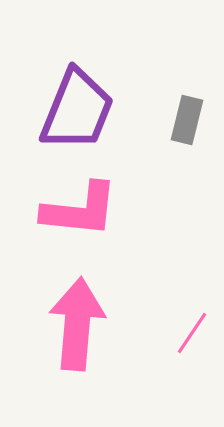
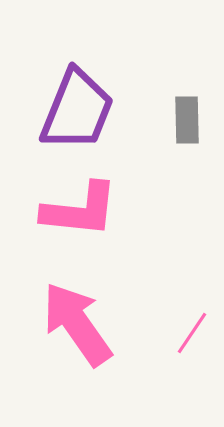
gray rectangle: rotated 15 degrees counterclockwise
pink arrow: rotated 40 degrees counterclockwise
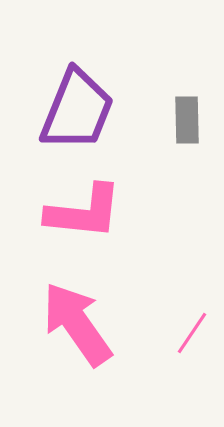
pink L-shape: moved 4 px right, 2 px down
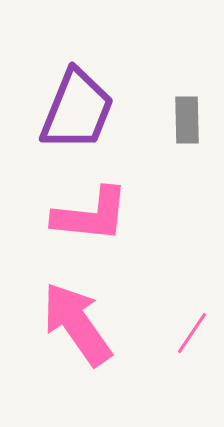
pink L-shape: moved 7 px right, 3 px down
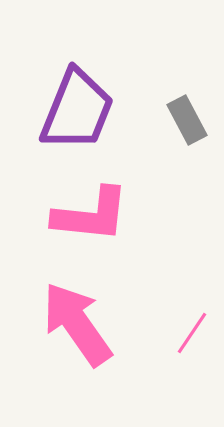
gray rectangle: rotated 27 degrees counterclockwise
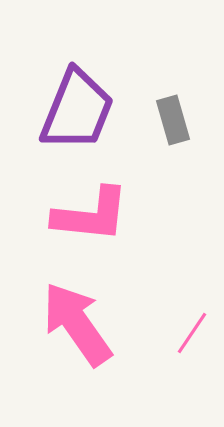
gray rectangle: moved 14 px left; rotated 12 degrees clockwise
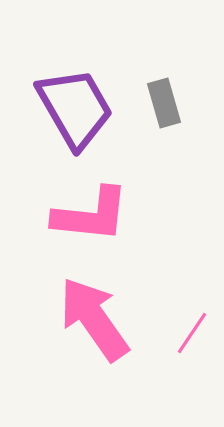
purple trapezoid: moved 2 px left, 2 px up; rotated 52 degrees counterclockwise
gray rectangle: moved 9 px left, 17 px up
pink arrow: moved 17 px right, 5 px up
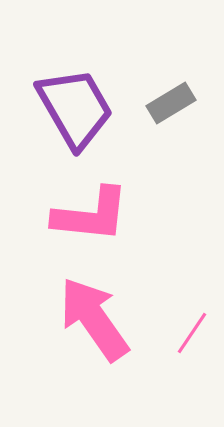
gray rectangle: moved 7 px right; rotated 75 degrees clockwise
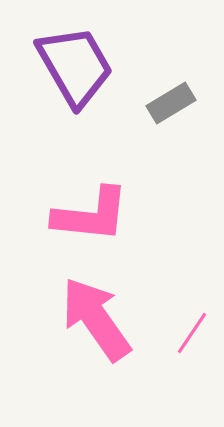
purple trapezoid: moved 42 px up
pink arrow: moved 2 px right
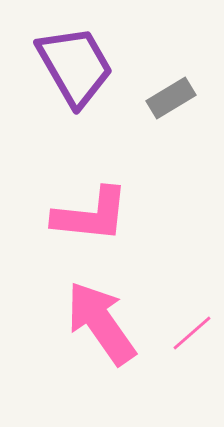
gray rectangle: moved 5 px up
pink arrow: moved 5 px right, 4 px down
pink line: rotated 15 degrees clockwise
